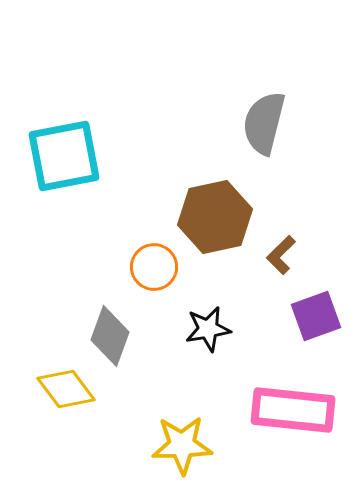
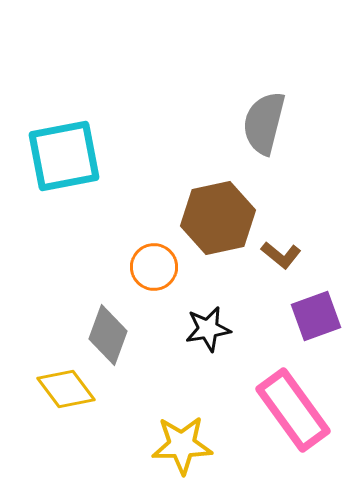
brown hexagon: moved 3 px right, 1 px down
brown L-shape: rotated 96 degrees counterclockwise
gray diamond: moved 2 px left, 1 px up
pink rectangle: rotated 48 degrees clockwise
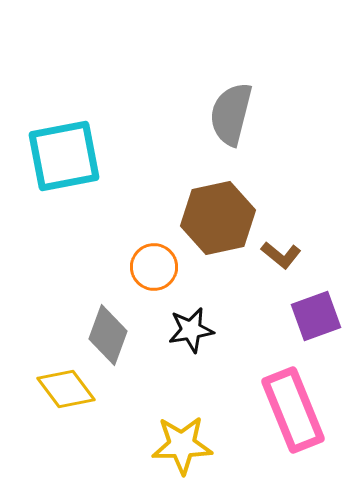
gray semicircle: moved 33 px left, 9 px up
black star: moved 17 px left, 1 px down
pink rectangle: rotated 14 degrees clockwise
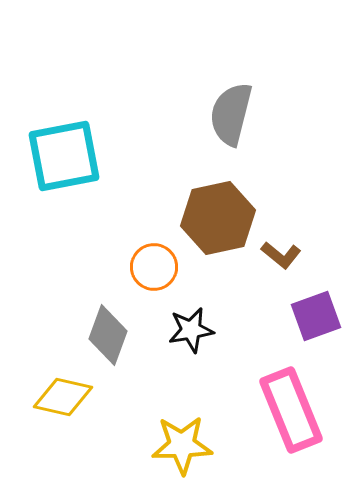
yellow diamond: moved 3 px left, 8 px down; rotated 40 degrees counterclockwise
pink rectangle: moved 2 px left
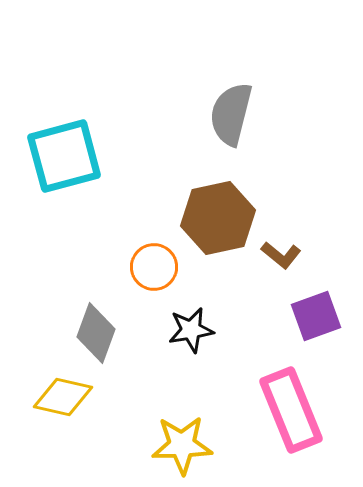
cyan square: rotated 4 degrees counterclockwise
gray diamond: moved 12 px left, 2 px up
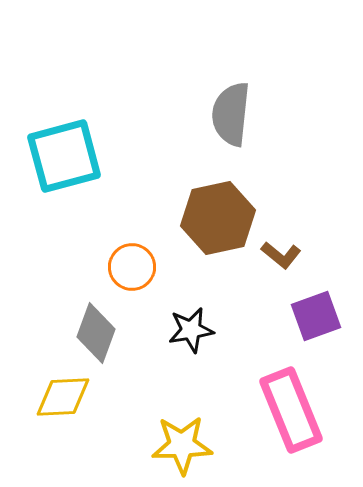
gray semicircle: rotated 8 degrees counterclockwise
orange circle: moved 22 px left
yellow diamond: rotated 16 degrees counterclockwise
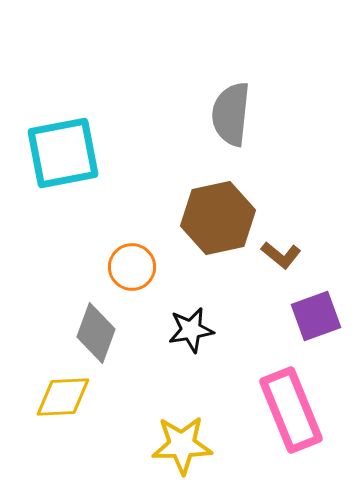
cyan square: moved 1 px left, 3 px up; rotated 4 degrees clockwise
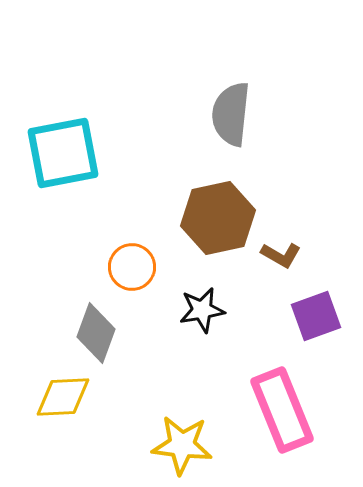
brown L-shape: rotated 9 degrees counterclockwise
black star: moved 11 px right, 20 px up
pink rectangle: moved 9 px left
yellow star: rotated 8 degrees clockwise
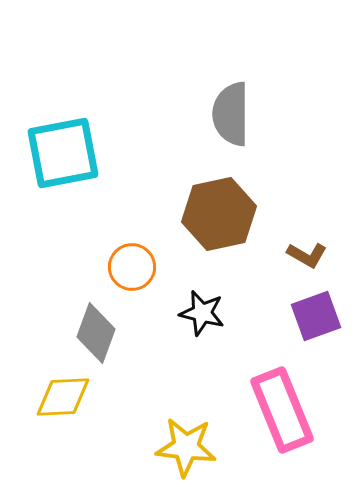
gray semicircle: rotated 6 degrees counterclockwise
brown hexagon: moved 1 px right, 4 px up
brown L-shape: moved 26 px right
black star: moved 3 px down; rotated 24 degrees clockwise
yellow star: moved 4 px right, 2 px down
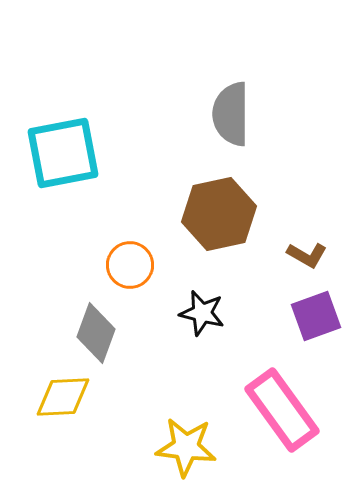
orange circle: moved 2 px left, 2 px up
pink rectangle: rotated 14 degrees counterclockwise
